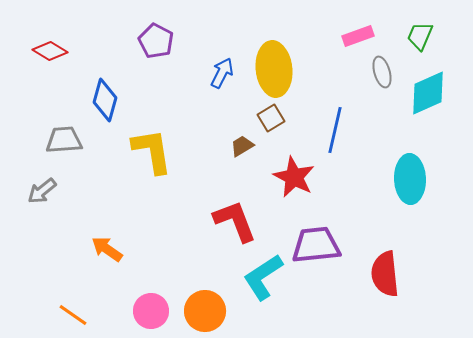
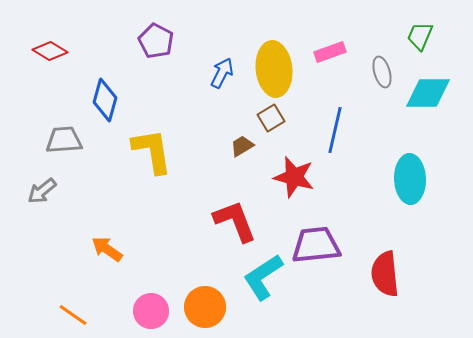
pink rectangle: moved 28 px left, 16 px down
cyan diamond: rotated 24 degrees clockwise
red star: rotated 12 degrees counterclockwise
orange circle: moved 4 px up
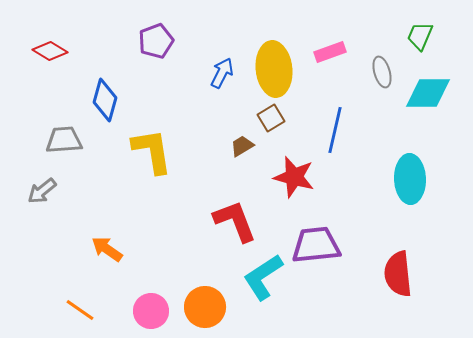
purple pentagon: rotated 24 degrees clockwise
red semicircle: moved 13 px right
orange line: moved 7 px right, 5 px up
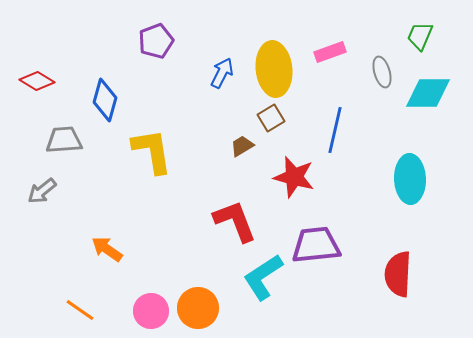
red diamond: moved 13 px left, 30 px down
red semicircle: rotated 9 degrees clockwise
orange circle: moved 7 px left, 1 px down
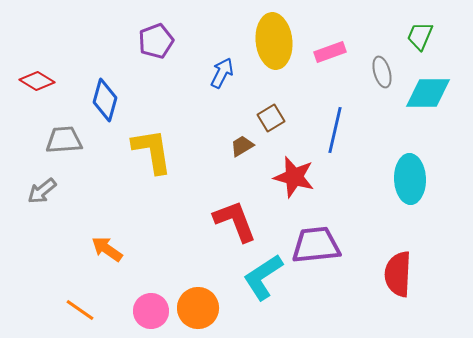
yellow ellipse: moved 28 px up
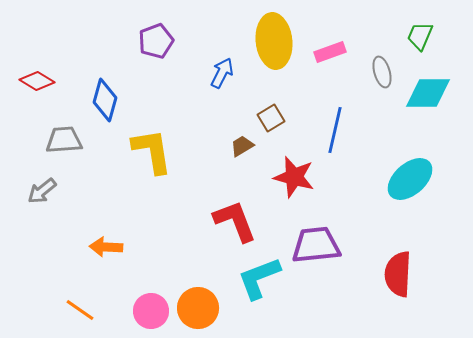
cyan ellipse: rotated 51 degrees clockwise
orange arrow: moved 1 px left, 2 px up; rotated 32 degrees counterclockwise
cyan L-shape: moved 4 px left, 1 px down; rotated 12 degrees clockwise
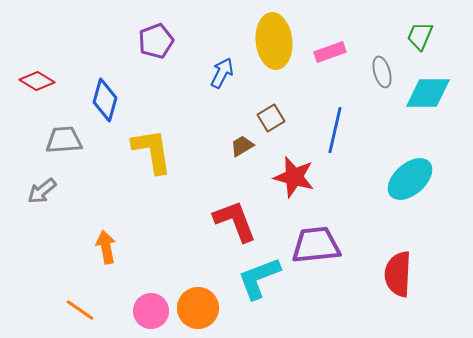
orange arrow: rotated 76 degrees clockwise
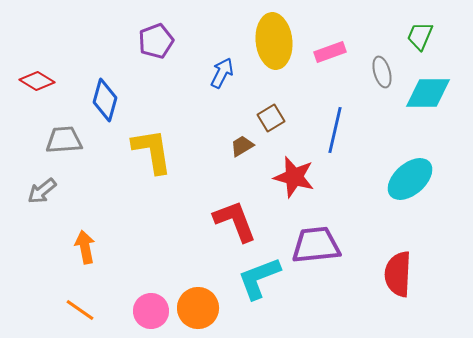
orange arrow: moved 21 px left
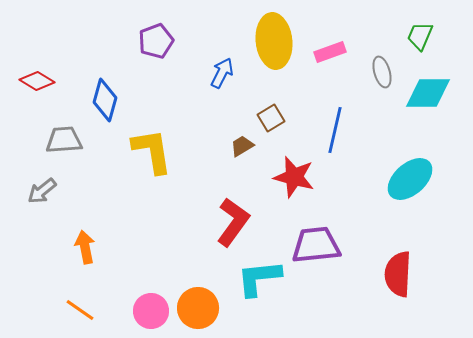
red L-shape: moved 2 px left, 1 px down; rotated 57 degrees clockwise
cyan L-shape: rotated 15 degrees clockwise
